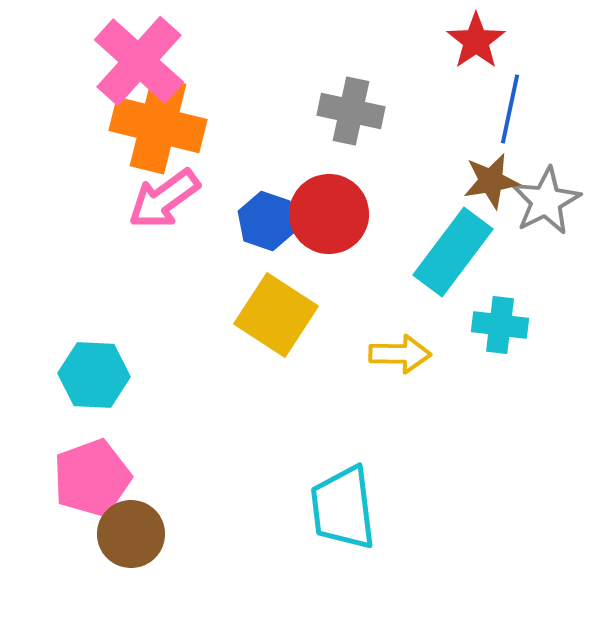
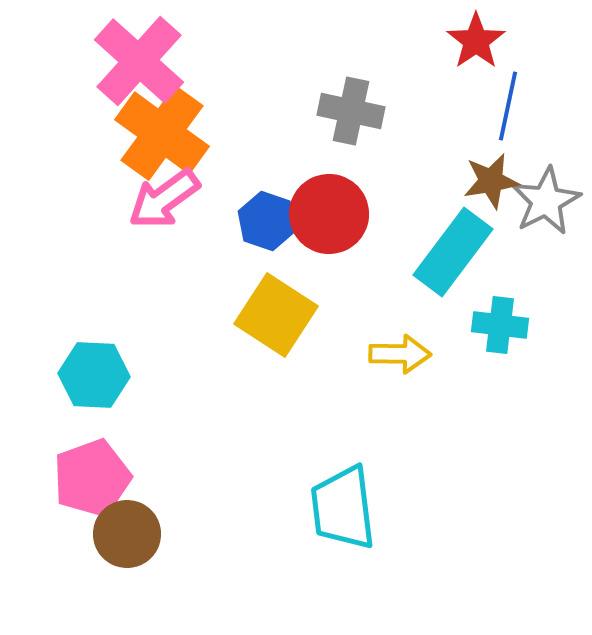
blue line: moved 2 px left, 3 px up
orange cross: moved 4 px right, 8 px down; rotated 22 degrees clockwise
brown circle: moved 4 px left
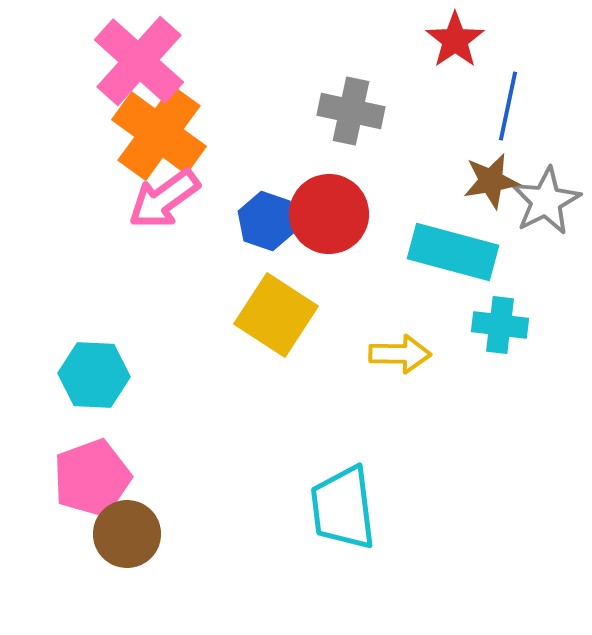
red star: moved 21 px left, 1 px up
orange cross: moved 3 px left
cyan rectangle: rotated 68 degrees clockwise
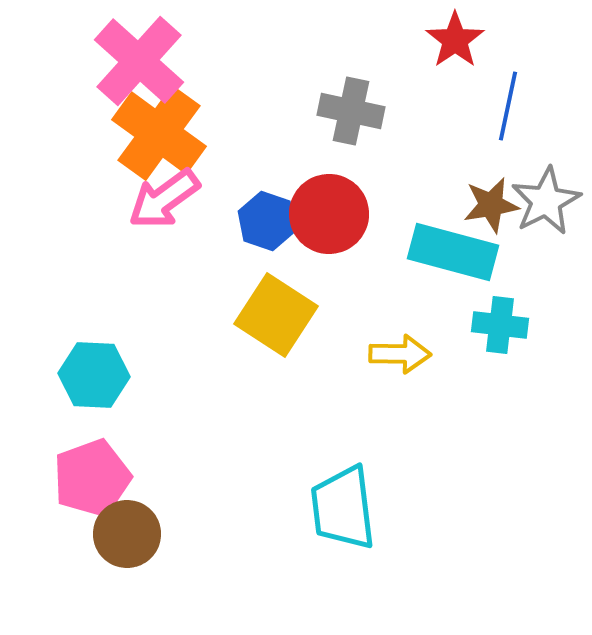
brown star: moved 24 px down
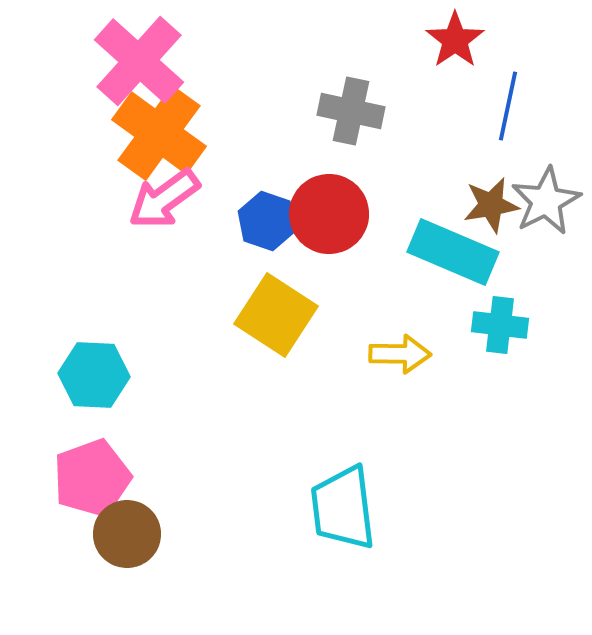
cyan rectangle: rotated 8 degrees clockwise
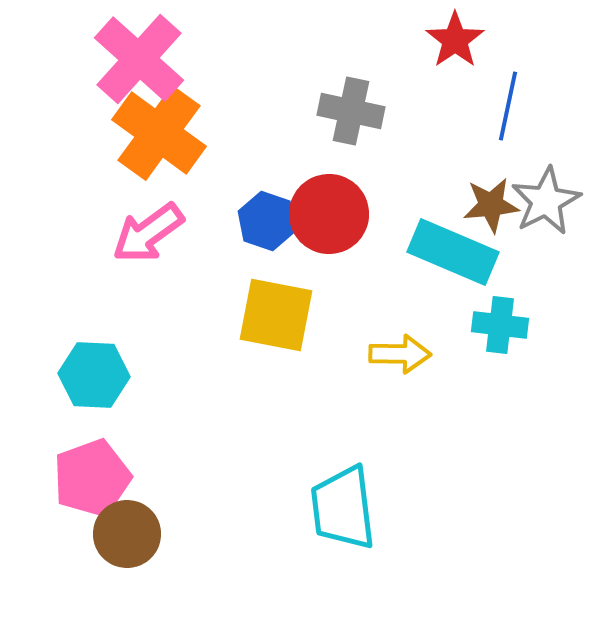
pink cross: moved 2 px up
pink arrow: moved 16 px left, 34 px down
brown star: rotated 4 degrees clockwise
yellow square: rotated 22 degrees counterclockwise
